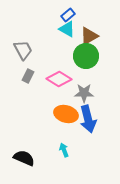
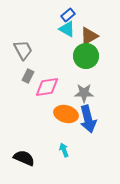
pink diamond: moved 12 px left, 8 px down; rotated 40 degrees counterclockwise
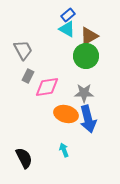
black semicircle: rotated 40 degrees clockwise
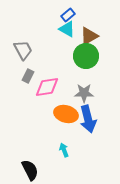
black semicircle: moved 6 px right, 12 px down
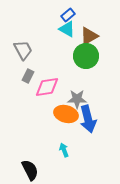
gray star: moved 7 px left, 6 px down
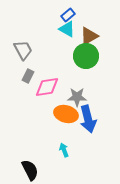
gray star: moved 2 px up
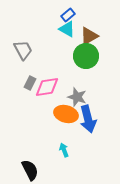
gray rectangle: moved 2 px right, 7 px down
gray star: rotated 18 degrees clockwise
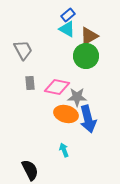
gray rectangle: rotated 32 degrees counterclockwise
pink diamond: moved 10 px right; rotated 20 degrees clockwise
gray star: rotated 18 degrees counterclockwise
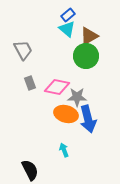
cyan triangle: rotated 12 degrees clockwise
gray rectangle: rotated 16 degrees counterclockwise
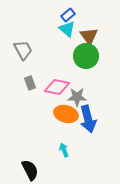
brown triangle: rotated 36 degrees counterclockwise
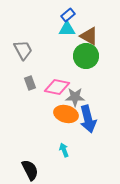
cyan triangle: rotated 42 degrees counterclockwise
brown triangle: rotated 24 degrees counterclockwise
gray star: moved 2 px left
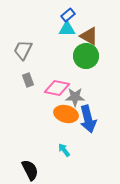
gray trapezoid: rotated 125 degrees counterclockwise
gray rectangle: moved 2 px left, 3 px up
pink diamond: moved 1 px down
cyan arrow: rotated 16 degrees counterclockwise
